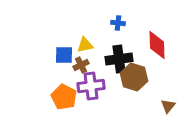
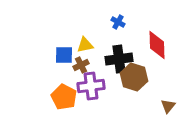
blue cross: moved 1 px up; rotated 24 degrees clockwise
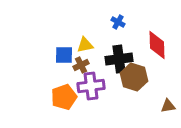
orange pentagon: rotated 25 degrees clockwise
brown triangle: rotated 42 degrees clockwise
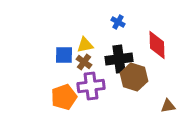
brown cross: moved 3 px right, 3 px up; rotated 28 degrees counterclockwise
